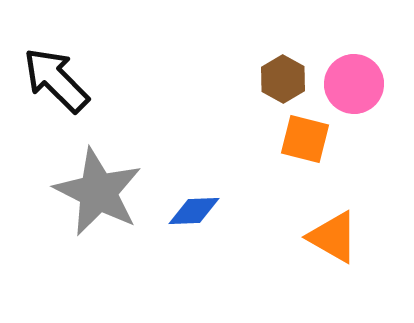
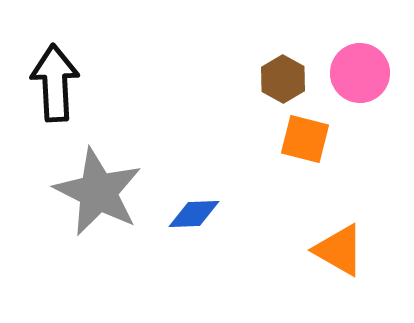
black arrow: moved 1 px left, 3 px down; rotated 42 degrees clockwise
pink circle: moved 6 px right, 11 px up
blue diamond: moved 3 px down
orange triangle: moved 6 px right, 13 px down
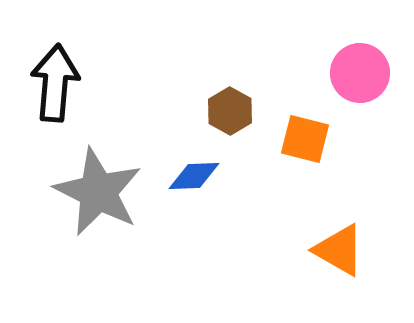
brown hexagon: moved 53 px left, 32 px down
black arrow: rotated 8 degrees clockwise
blue diamond: moved 38 px up
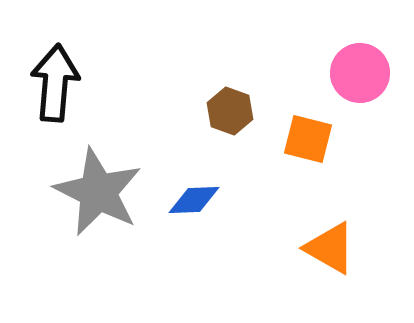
brown hexagon: rotated 9 degrees counterclockwise
orange square: moved 3 px right
blue diamond: moved 24 px down
orange triangle: moved 9 px left, 2 px up
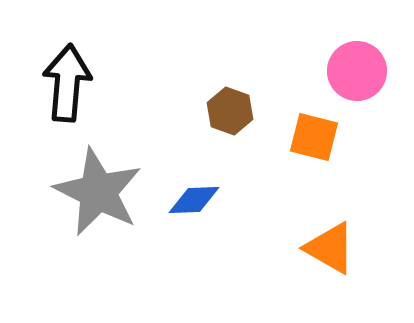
pink circle: moved 3 px left, 2 px up
black arrow: moved 12 px right
orange square: moved 6 px right, 2 px up
